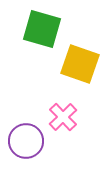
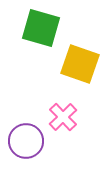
green square: moved 1 px left, 1 px up
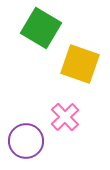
green square: rotated 15 degrees clockwise
pink cross: moved 2 px right
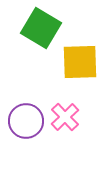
yellow square: moved 2 px up; rotated 21 degrees counterclockwise
purple circle: moved 20 px up
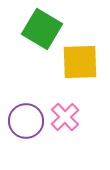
green square: moved 1 px right, 1 px down
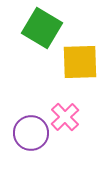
green square: moved 1 px up
purple circle: moved 5 px right, 12 px down
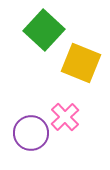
green square: moved 2 px right, 2 px down; rotated 12 degrees clockwise
yellow square: moved 1 px right, 1 px down; rotated 24 degrees clockwise
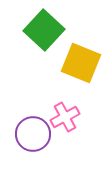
pink cross: rotated 16 degrees clockwise
purple circle: moved 2 px right, 1 px down
